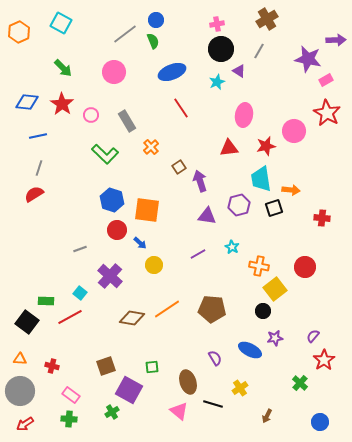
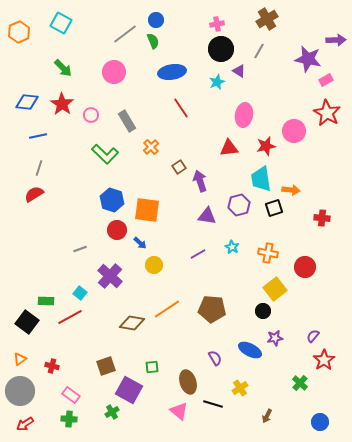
blue ellipse at (172, 72): rotated 12 degrees clockwise
orange cross at (259, 266): moved 9 px right, 13 px up
brown diamond at (132, 318): moved 5 px down
orange triangle at (20, 359): rotated 40 degrees counterclockwise
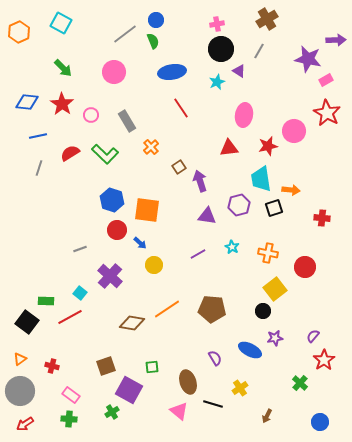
red star at (266, 146): moved 2 px right
red semicircle at (34, 194): moved 36 px right, 41 px up
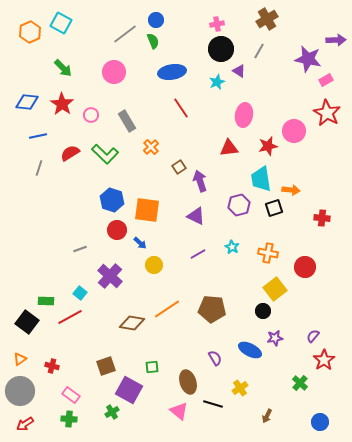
orange hexagon at (19, 32): moved 11 px right
purple triangle at (207, 216): moved 11 px left; rotated 18 degrees clockwise
